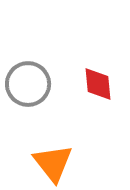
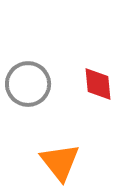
orange triangle: moved 7 px right, 1 px up
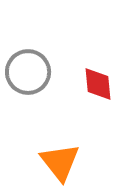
gray circle: moved 12 px up
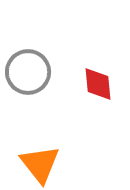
orange triangle: moved 20 px left, 2 px down
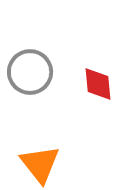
gray circle: moved 2 px right
